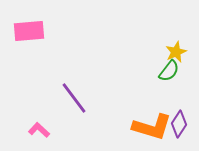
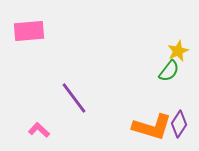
yellow star: moved 2 px right, 1 px up
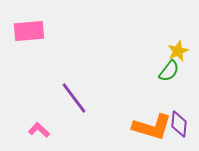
purple diamond: rotated 28 degrees counterclockwise
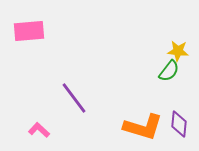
yellow star: rotated 30 degrees clockwise
orange L-shape: moved 9 px left
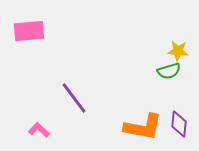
green semicircle: rotated 35 degrees clockwise
orange L-shape: rotated 6 degrees counterclockwise
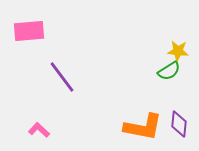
green semicircle: rotated 15 degrees counterclockwise
purple line: moved 12 px left, 21 px up
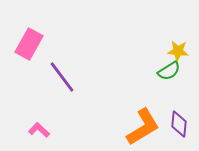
pink rectangle: moved 13 px down; rotated 56 degrees counterclockwise
orange L-shape: rotated 42 degrees counterclockwise
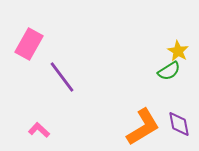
yellow star: rotated 25 degrees clockwise
purple diamond: rotated 16 degrees counterclockwise
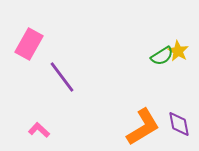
green semicircle: moved 7 px left, 15 px up
